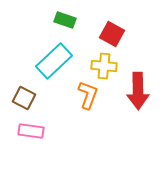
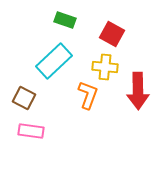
yellow cross: moved 1 px right, 1 px down
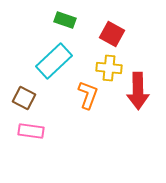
yellow cross: moved 4 px right, 1 px down
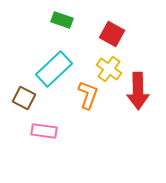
green rectangle: moved 3 px left
cyan rectangle: moved 8 px down
yellow cross: moved 1 px down; rotated 30 degrees clockwise
pink rectangle: moved 13 px right
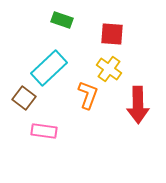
red square: rotated 25 degrees counterclockwise
cyan rectangle: moved 5 px left, 1 px up
red arrow: moved 14 px down
brown square: rotated 10 degrees clockwise
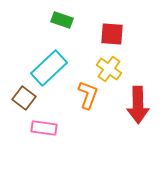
pink rectangle: moved 3 px up
